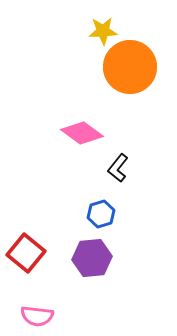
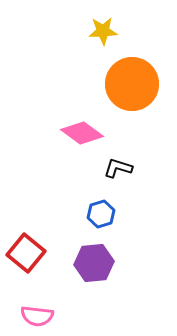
orange circle: moved 2 px right, 17 px down
black L-shape: rotated 68 degrees clockwise
purple hexagon: moved 2 px right, 5 px down
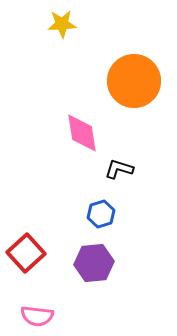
yellow star: moved 41 px left, 7 px up
orange circle: moved 2 px right, 3 px up
pink diamond: rotated 45 degrees clockwise
black L-shape: moved 1 px right, 1 px down
red square: rotated 9 degrees clockwise
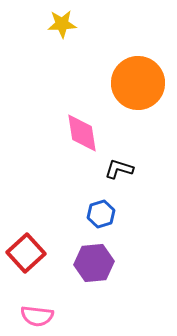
orange circle: moved 4 px right, 2 px down
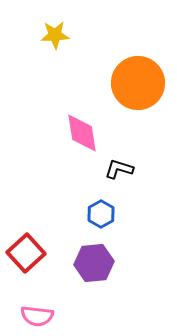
yellow star: moved 7 px left, 11 px down
blue hexagon: rotated 12 degrees counterclockwise
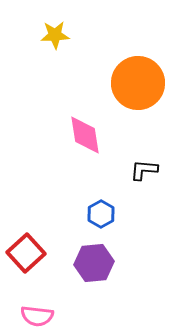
pink diamond: moved 3 px right, 2 px down
black L-shape: moved 25 px right, 1 px down; rotated 12 degrees counterclockwise
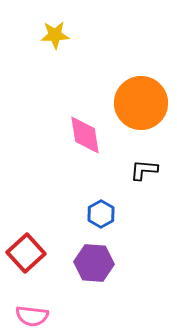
orange circle: moved 3 px right, 20 px down
purple hexagon: rotated 9 degrees clockwise
pink semicircle: moved 5 px left
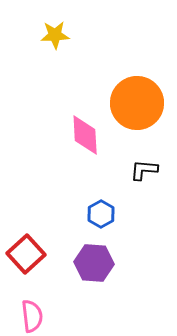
orange circle: moved 4 px left
pink diamond: rotated 6 degrees clockwise
red square: moved 1 px down
pink semicircle: rotated 104 degrees counterclockwise
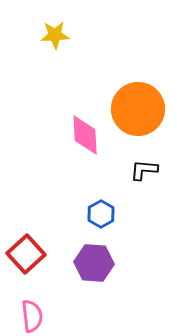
orange circle: moved 1 px right, 6 px down
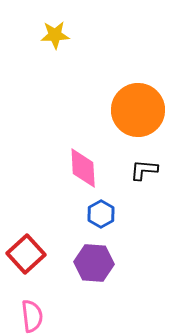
orange circle: moved 1 px down
pink diamond: moved 2 px left, 33 px down
